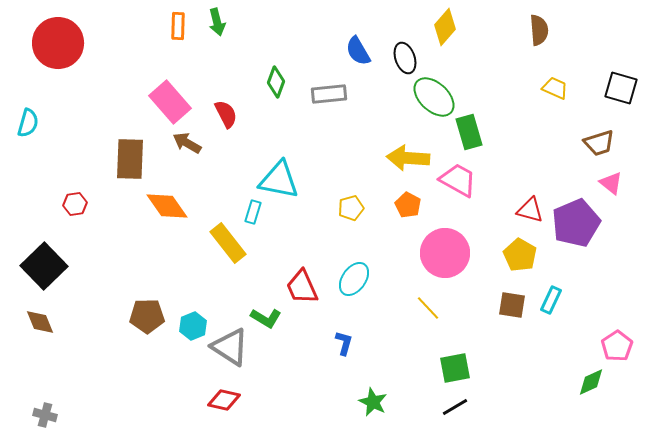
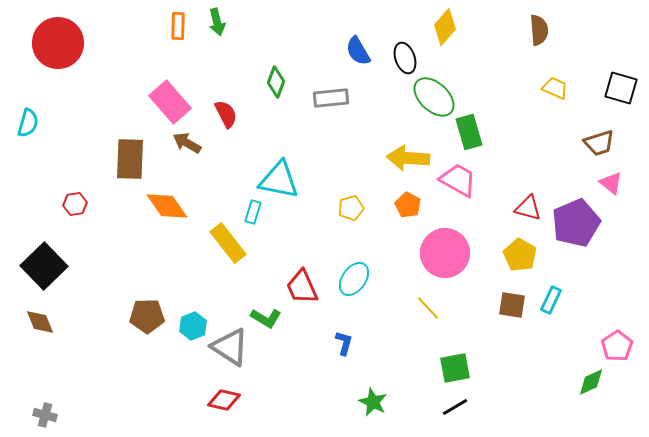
gray rectangle at (329, 94): moved 2 px right, 4 px down
red triangle at (530, 210): moved 2 px left, 2 px up
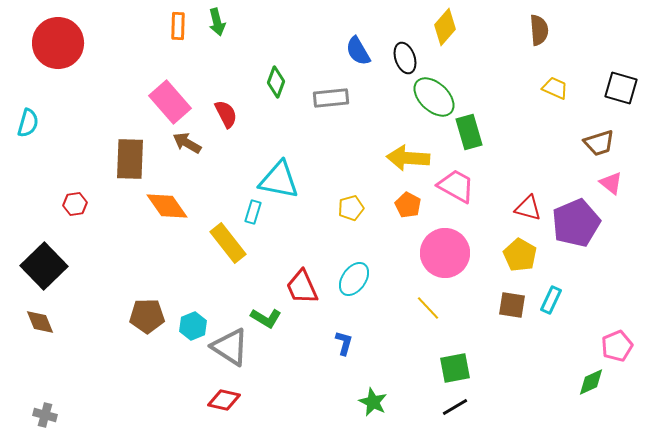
pink trapezoid at (458, 180): moved 2 px left, 6 px down
pink pentagon at (617, 346): rotated 12 degrees clockwise
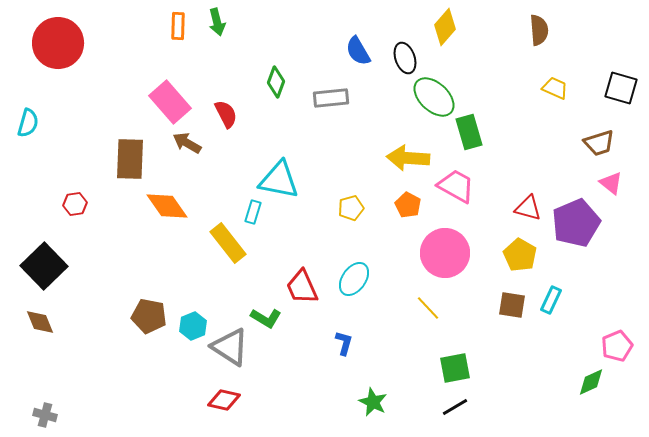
brown pentagon at (147, 316): moved 2 px right; rotated 12 degrees clockwise
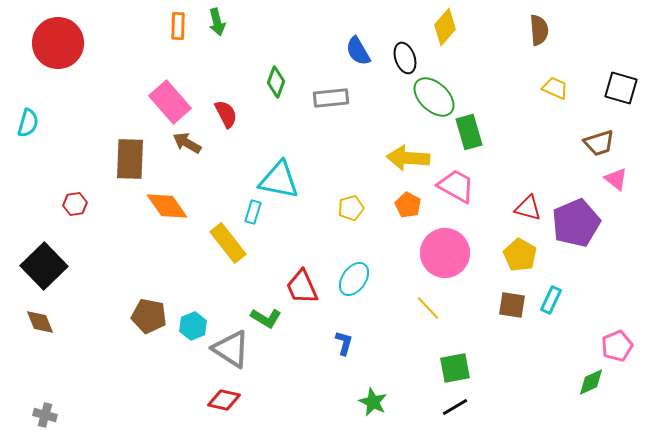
pink triangle at (611, 183): moved 5 px right, 4 px up
gray triangle at (230, 347): moved 1 px right, 2 px down
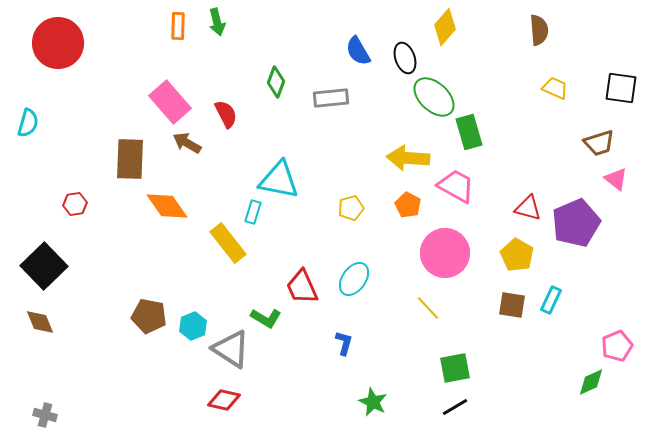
black square at (621, 88): rotated 8 degrees counterclockwise
yellow pentagon at (520, 255): moved 3 px left
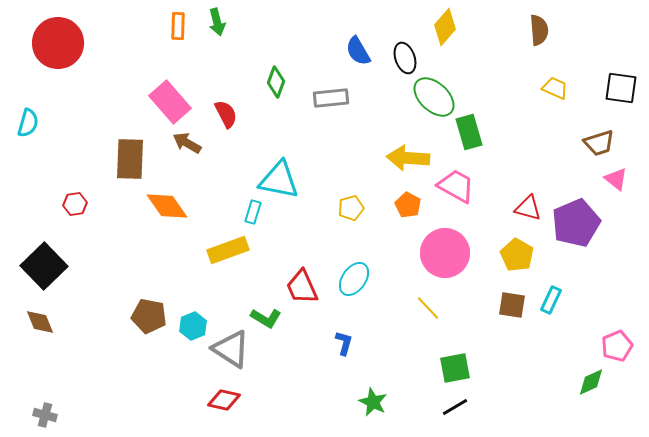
yellow rectangle at (228, 243): moved 7 px down; rotated 72 degrees counterclockwise
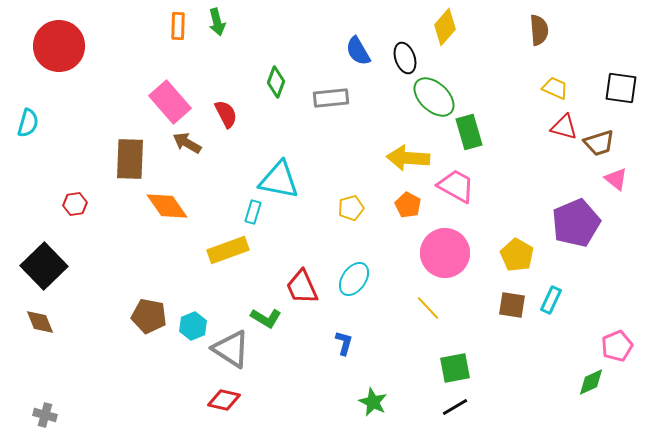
red circle at (58, 43): moved 1 px right, 3 px down
red triangle at (528, 208): moved 36 px right, 81 px up
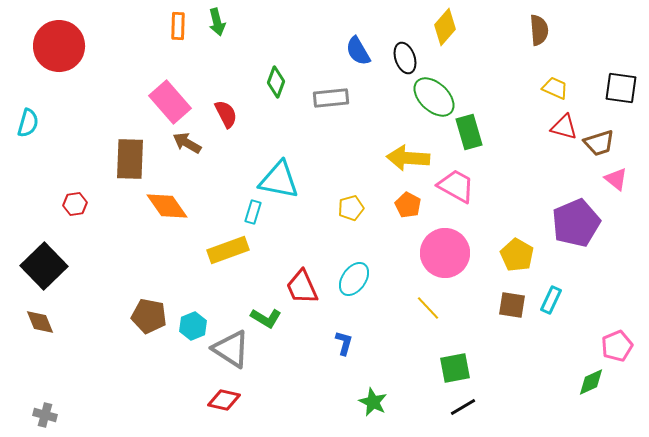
black line at (455, 407): moved 8 px right
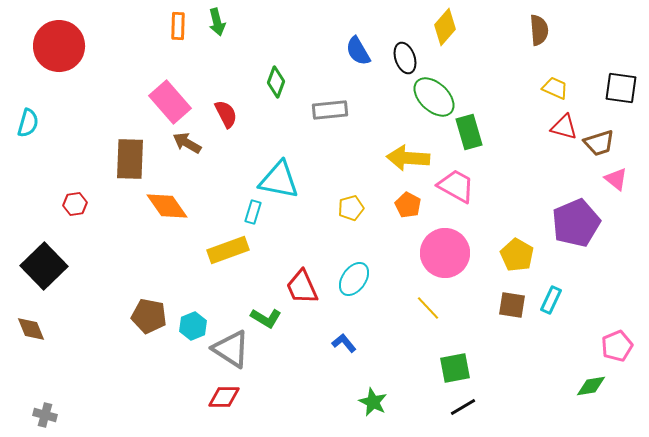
gray rectangle at (331, 98): moved 1 px left, 12 px down
brown diamond at (40, 322): moved 9 px left, 7 px down
blue L-shape at (344, 343): rotated 55 degrees counterclockwise
green diamond at (591, 382): moved 4 px down; rotated 16 degrees clockwise
red diamond at (224, 400): moved 3 px up; rotated 12 degrees counterclockwise
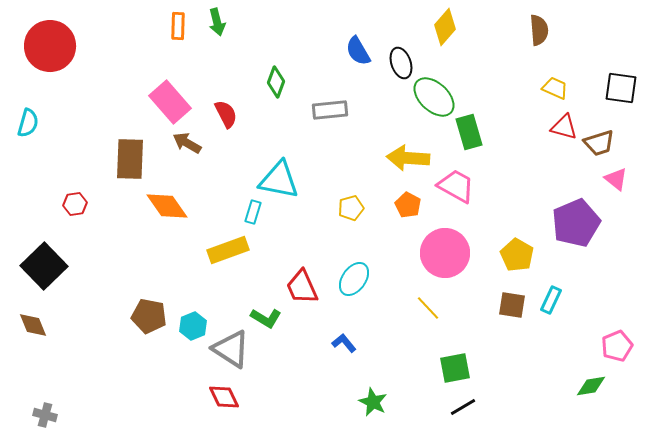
red circle at (59, 46): moved 9 px left
black ellipse at (405, 58): moved 4 px left, 5 px down
brown diamond at (31, 329): moved 2 px right, 4 px up
red diamond at (224, 397): rotated 64 degrees clockwise
